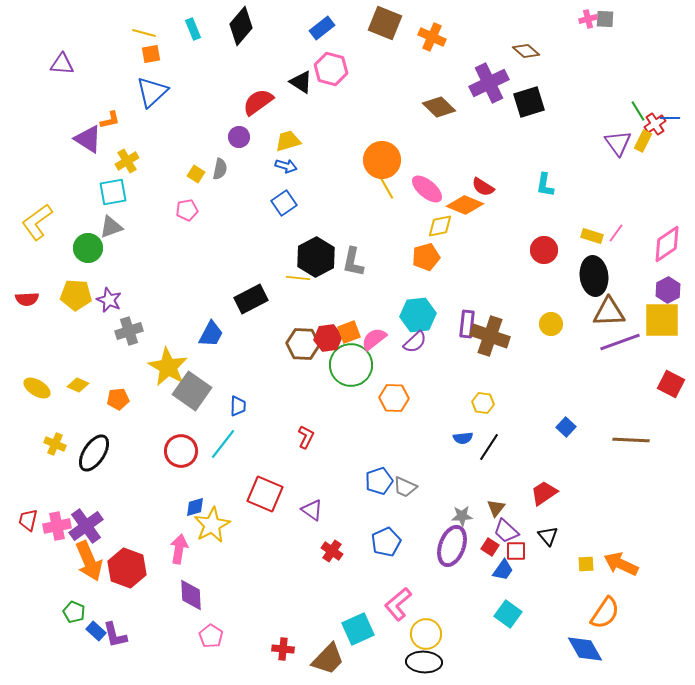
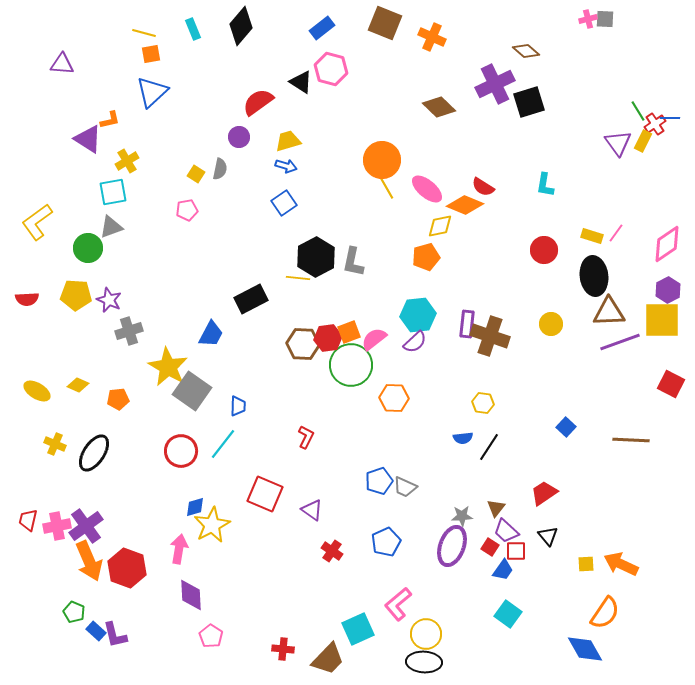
purple cross at (489, 83): moved 6 px right, 1 px down
yellow ellipse at (37, 388): moved 3 px down
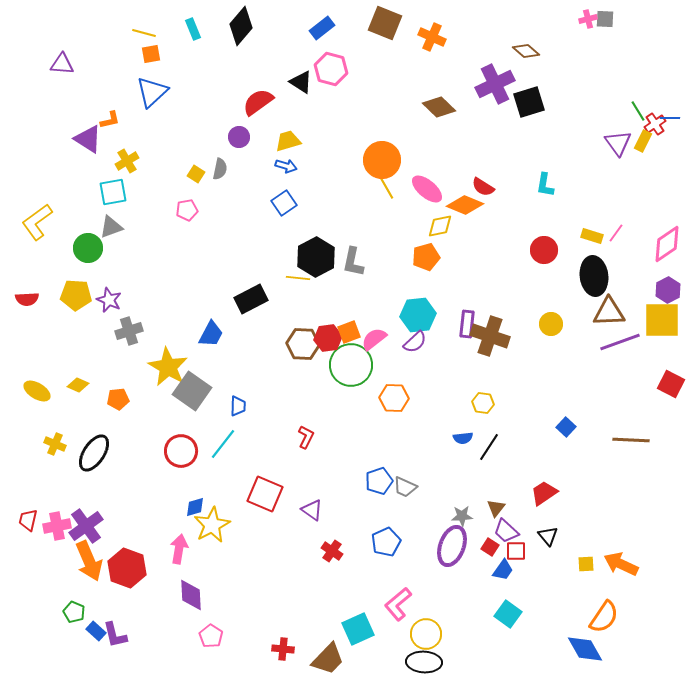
orange semicircle at (605, 613): moved 1 px left, 4 px down
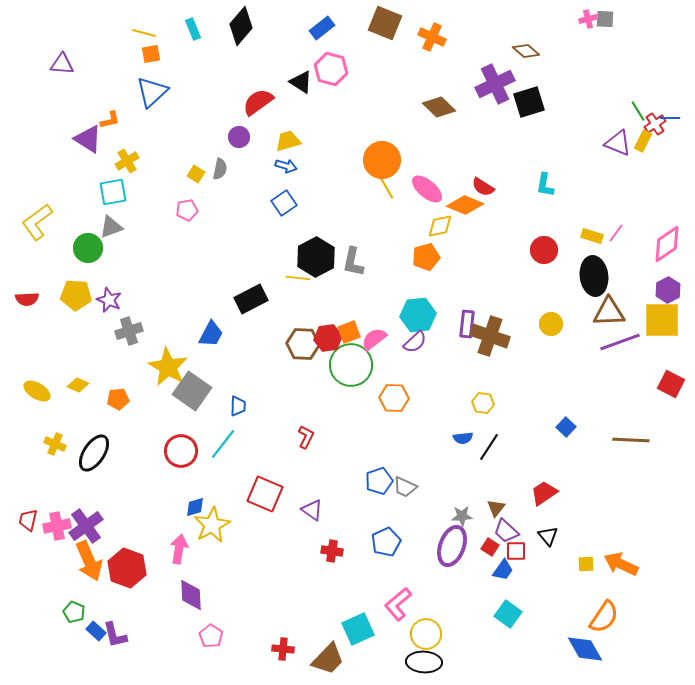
purple triangle at (618, 143): rotated 32 degrees counterclockwise
red cross at (332, 551): rotated 25 degrees counterclockwise
